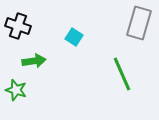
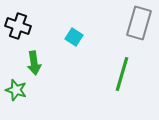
green arrow: moved 2 px down; rotated 90 degrees clockwise
green line: rotated 40 degrees clockwise
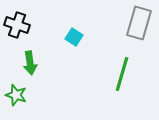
black cross: moved 1 px left, 1 px up
green arrow: moved 4 px left
green star: moved 5 px down
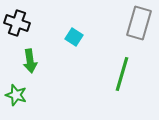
black cross: moved 2 px up
green arrow: moved 2 px up
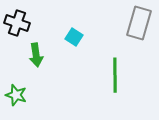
green arrow: moved 6 px right, 6 px up
green line: moved 7 px left, 1 px down; rotated 16 degrees counterclockwise
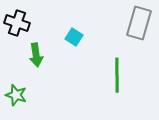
green line: moved 2 px right
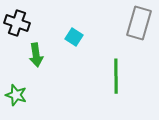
green line: moved 1 px left, 1 px down
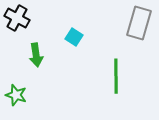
black cross: moved 5 px up; rotated 10 degrees clockwise
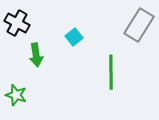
black cross: moved 5 px down
gray rectangle: moved 2 px down; rotated 16 degrees clockwise
cyan square: rotated 18 degrees clockwise
green line: moved 5 px left, 4 px up
